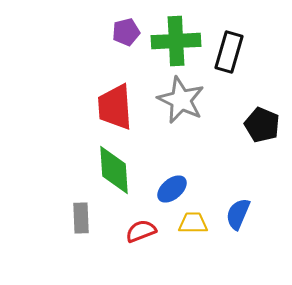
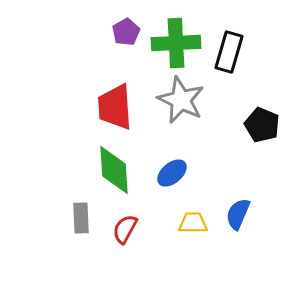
purple pentagon: rotated 16 degrees counterclockwise
green cross: moved 2 px down
blue ellipse: moved 16 px up
red semicircle: moved 16 px left, 2 px up; rotated 40 degrees counterclockwise
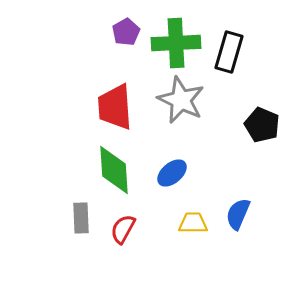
red semicircle: moved 2 px left
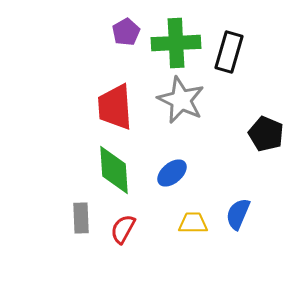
black pentagon: moved 4 px right, 9 px down
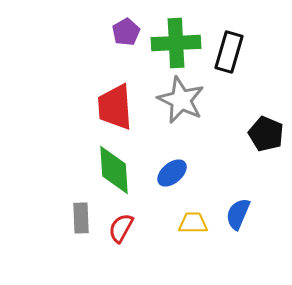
red semicircle: moved 2 px left, 1 px up
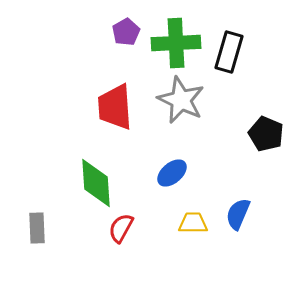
green diamond: moved 18 px left, 13 px down
gray rectangle: moved 44 px left, 10 px down
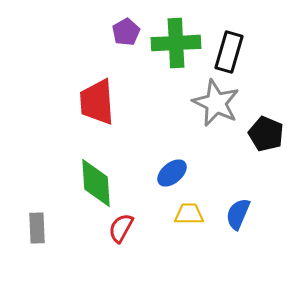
gray star: moved 35 px right, 3 px down
red trapezoid: moved 18 px left, 5 px up
yellow trapezoid: moved 4 px left, 9 px up
